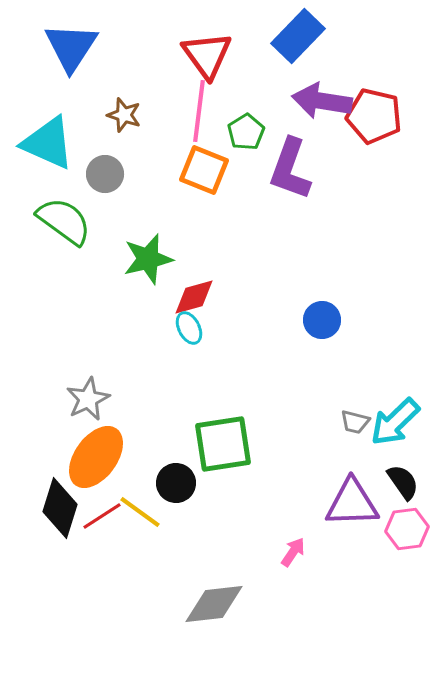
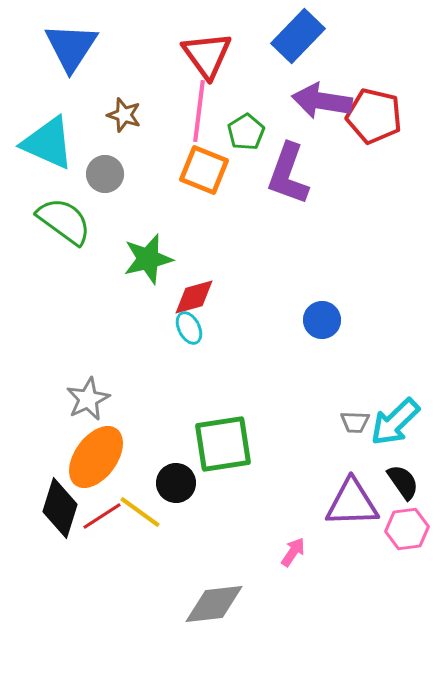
purple L-shape: moved 2 px left, 5 px down
gray trapezoid: rotated 12 degrees counterclockwise
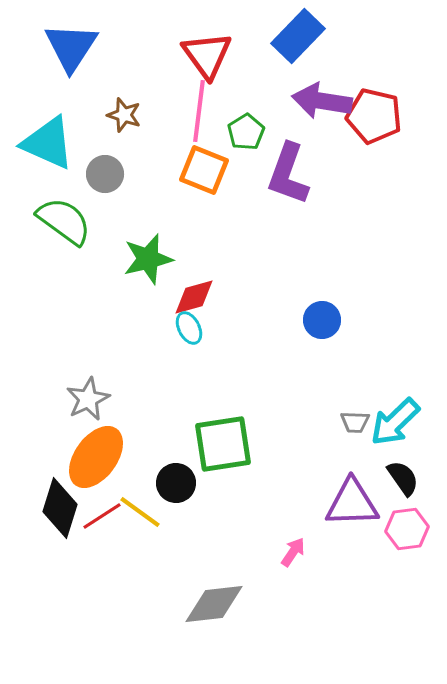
black semicircle: moved 4 px up
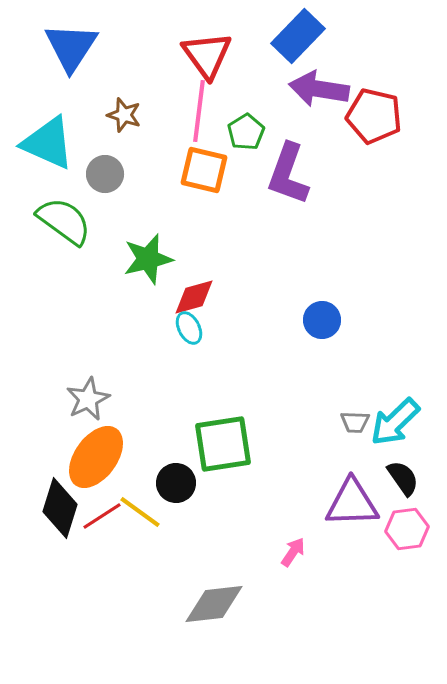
purple arrow: moved 3 px left, 12 px up
orange square: rotated 9 degrees counterclockwise
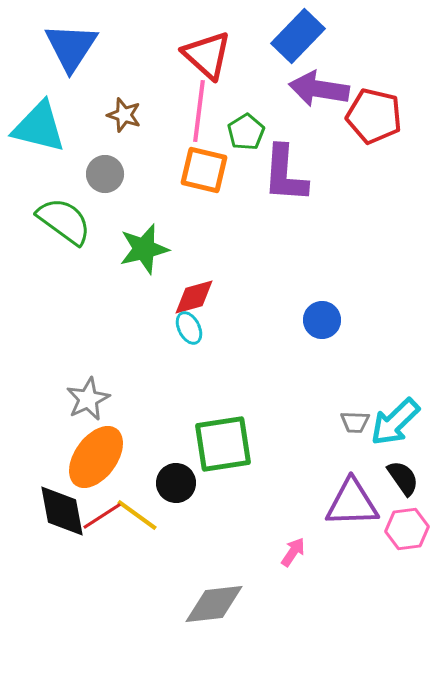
red triangle: rotated 12 degrees counterclockwise
cyan triangle: moved 9 px left, 16 px up; rotated 10 degrees counterclockwise
purple L-shape: moved 3 px left; rotated 16 degrees counterclockwise
green star: moved 4 px left, 10 px up
black diamond: moved 2 px right, 3 px down; rotated 28 degrees counterclockwise
yellow line: moved 3 px left, 3 px down
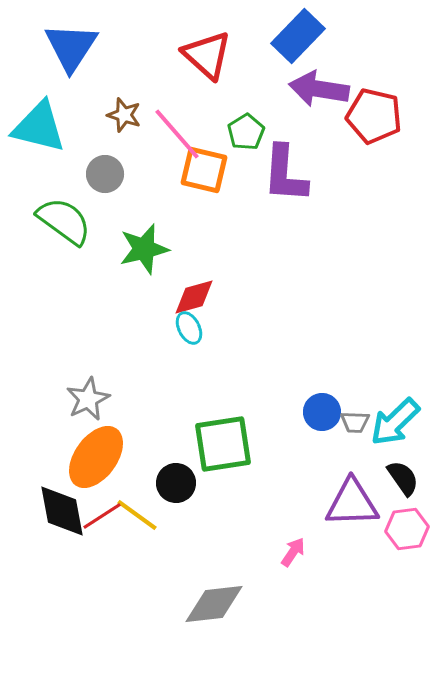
pink line: moved 22 px left, 23 px down; rotated 48 degrees counterclockwise
blue circle: moved 92 px down
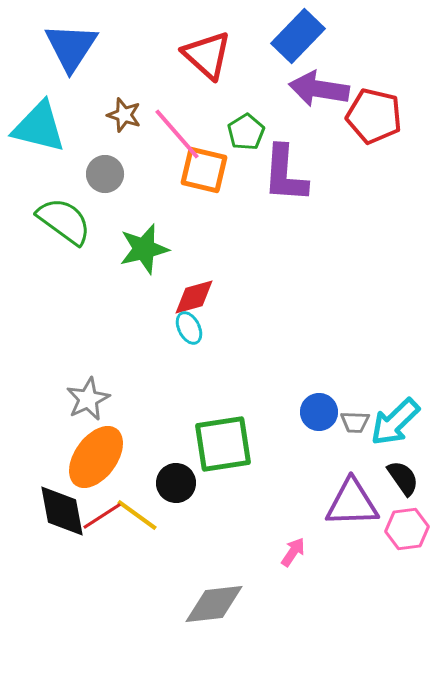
blue circle: moved 3 px left
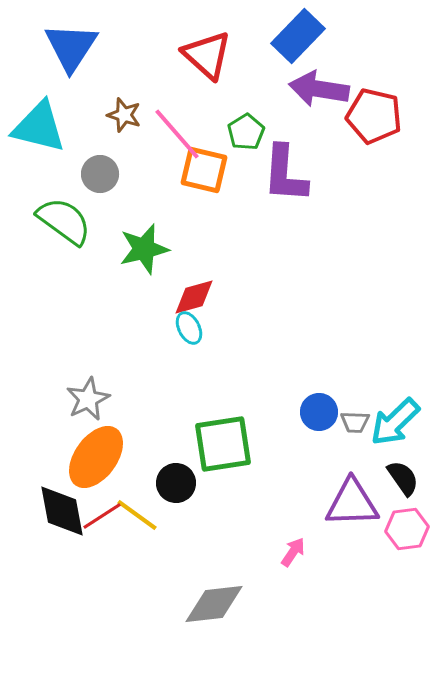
gray circle: moved 5 px left
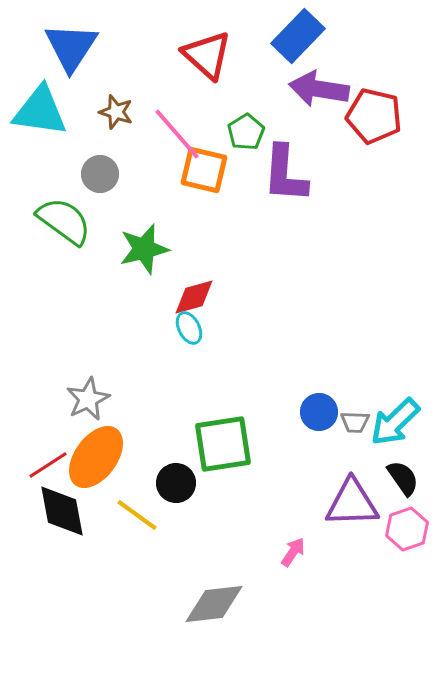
brown star: moved 8 px left, 3 px up
cyan triangle: moved 1 px right, 16 px up; rotated 6 degrees counterclockwise
red line: moved 54 px left, 51 px up
pink hexagon: rotated 12 degrees counterclockwise
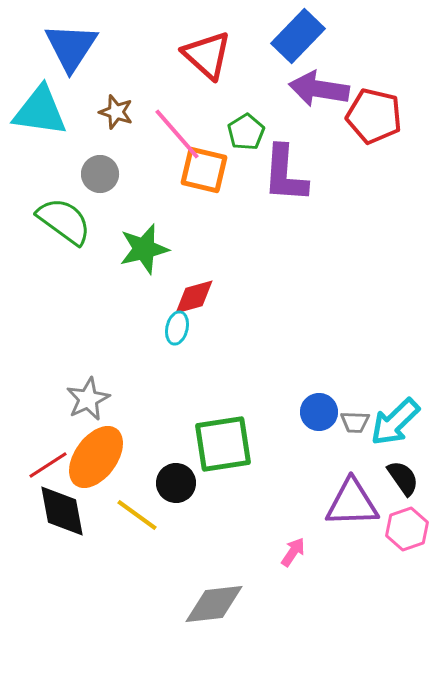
cyan ellipse: moved 12 px left; rotated 40 degrees clockwise
